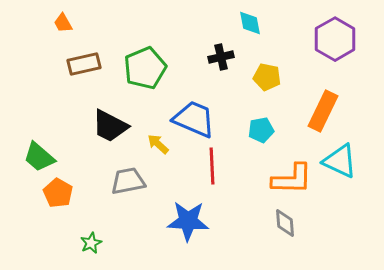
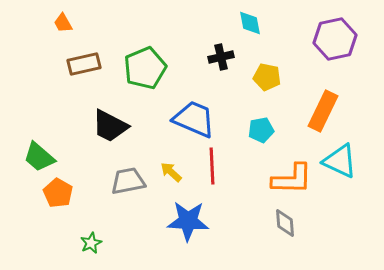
purple hexagon: rotated 18 degrees clockwise
yellow arrow: moved 13 px right, 28 px down
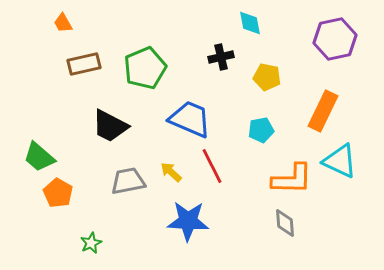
blue trapezoid: moved 4 px left
red line: rotated 24 degrees counterclockwise
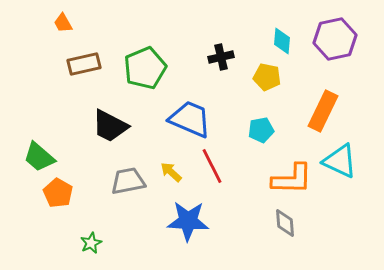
cyan diamond: moved 32 px right, 18 px down; rotated 16 degrees clockwise
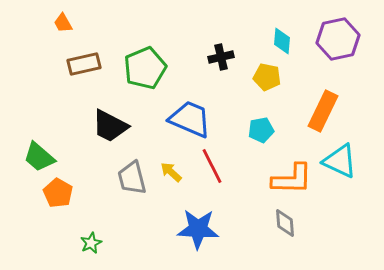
purple hexagon: moved 3 px right
gray trapezoid: moved 4 px right, 3 px up; rotated 93 degrees counterclockwise
blue star: moved 10 px right, 8 px down
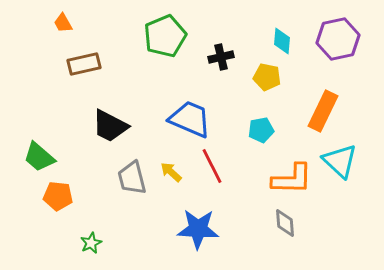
green pentagon: moved 20 px right, 32 px up
cyan triangle: rotated 18 degrees clockwise
orange pentagon: moved 3 px down; rotated 24 degrees counterclockwise
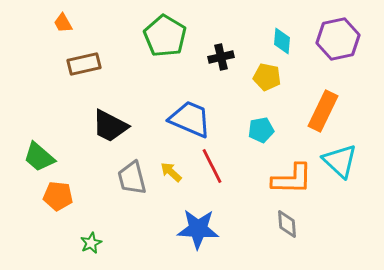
green pentagon: rotated 18 degrees counterclockwise
gray diamond: moved 2 px right, 1 px down
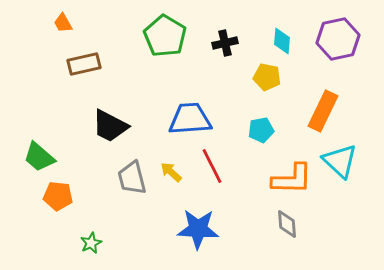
black cross: moved 4 px right, 14 px up
blue trapezoid: rotated 27 degrees counterclockwise
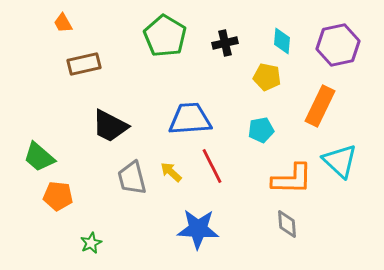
purple hexagon: moved 6 px down
orange rectangle: moved 3 px left, 5 px up
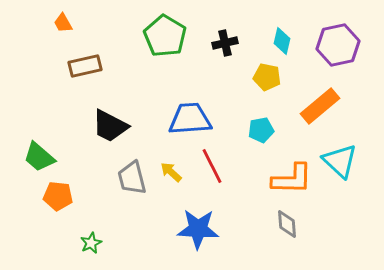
cyan diamond: rotated 8 degrees clockwise
brown rectangle: moved 1 px right, 2 px down
orange rectangle: rotated 24 degrees clockwise
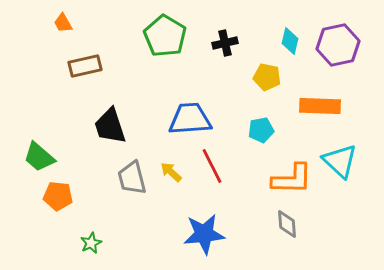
cyan diamond: moved 8 px right
orange rectangle: rotated 42 degrees clockwise
black trapezoid: rotated 45 degrees clockwise
blue star: moved 6 px right, 5 px down; rotated 9 degrees counterclockwise
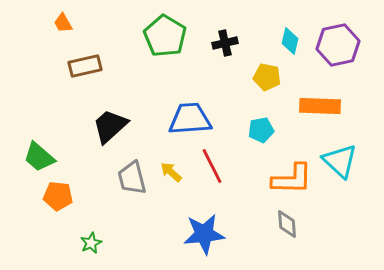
black trapezoid: rotated 66 degrees clockwise
